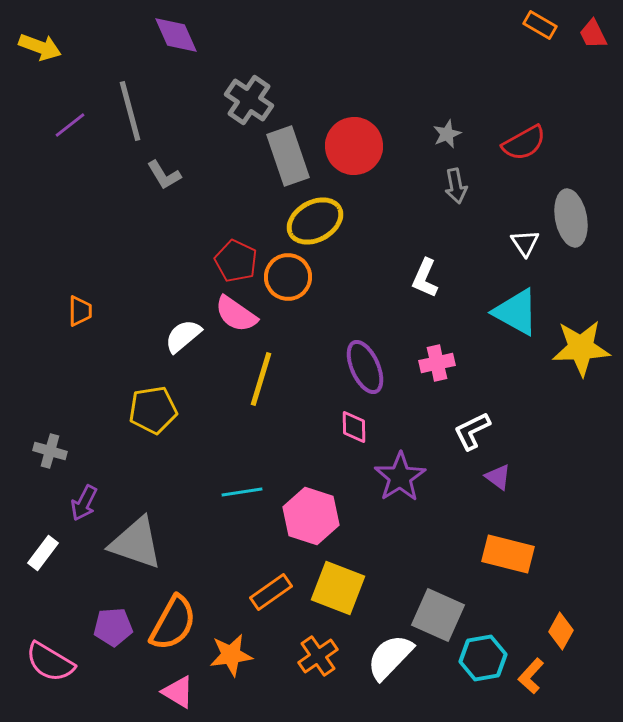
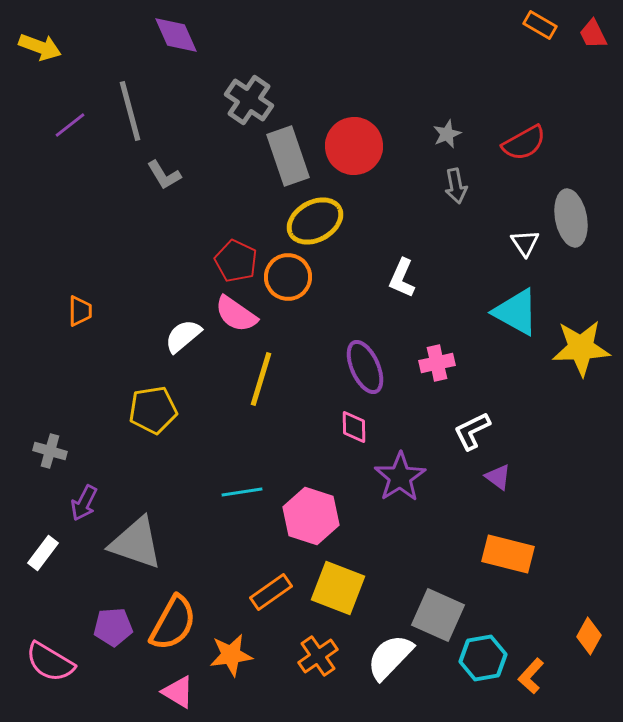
white L-shape at (425, 278): moved 23 px left
orange diamond at (561, 631): moved 28 px right, 5 px down
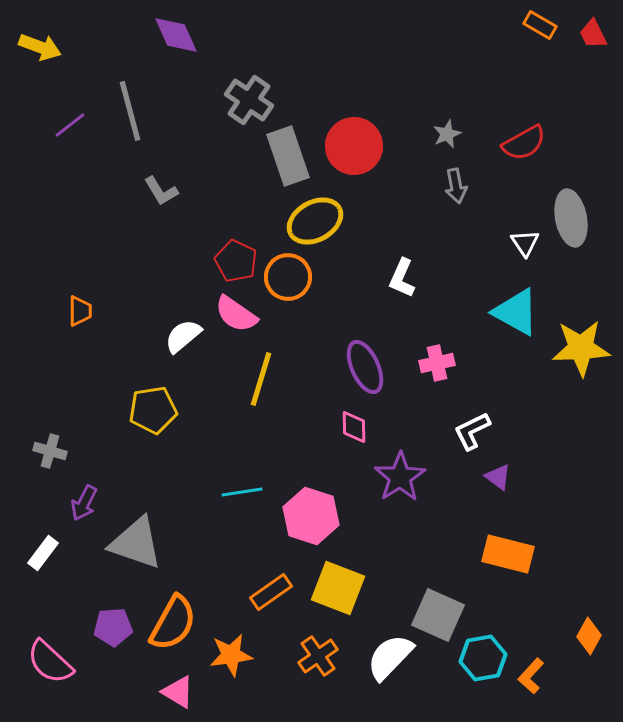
gray L-shape at (164, 175): moved 3 px left, 16 px down
pink semicircle at (50, 662): rotated 12 degrees clockwise
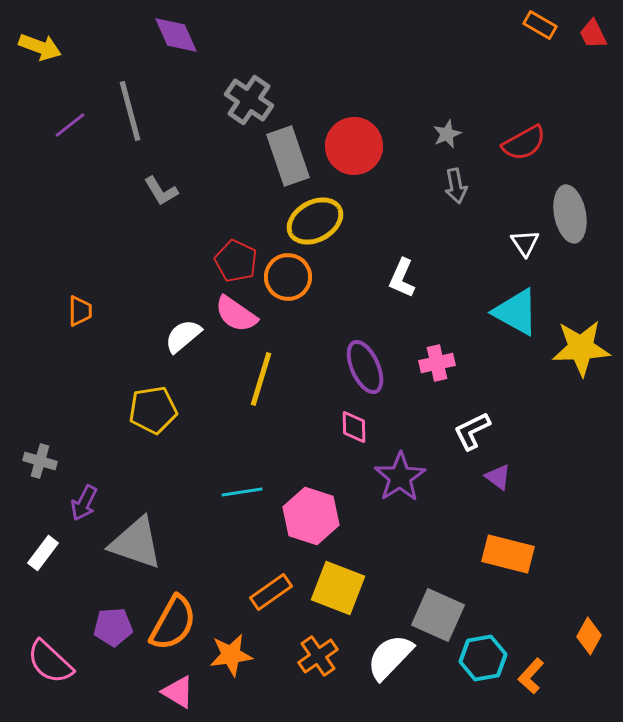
gray ellipse at (571, 218): moved 1 px left, 4 px up
gray cross at (50, 451): moved 10 px left, 10 px down
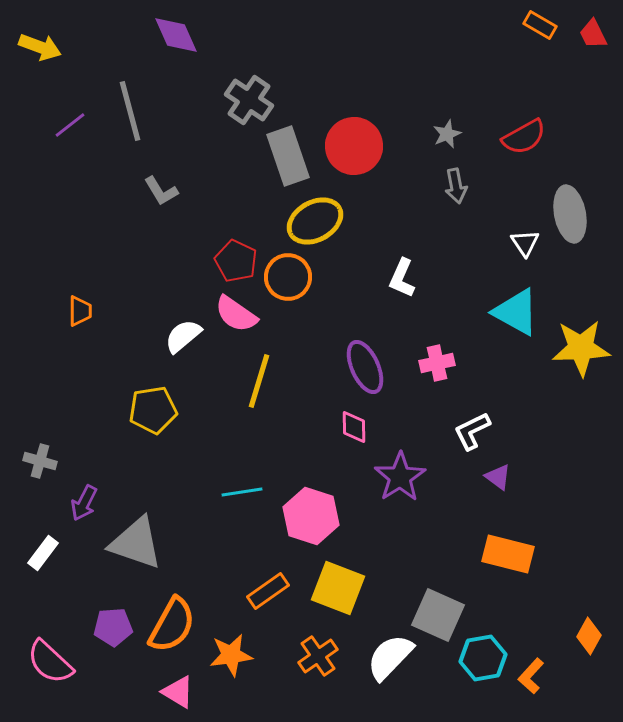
red semicircle at (524, 143): moved 6 px up
yellow line at (261, 379): moved 2 px left, 2 px down
orange rectangle at (271, 592): moved 3 px left, 1 px up
orange semicircle at (173, 623): moved 1 px left, 2 px down
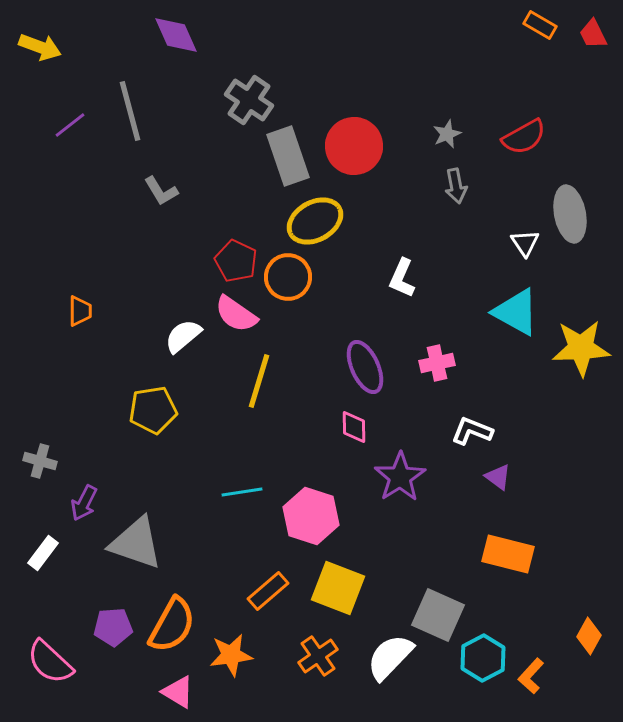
white L-shape at (472, 431): rotated 48 degrees clockwise
orange rectangle at (268, 591): rotated 6 degrees counterclockwise
cyan hexagon at (483, 658): rotated 18 degrees counterclockwise
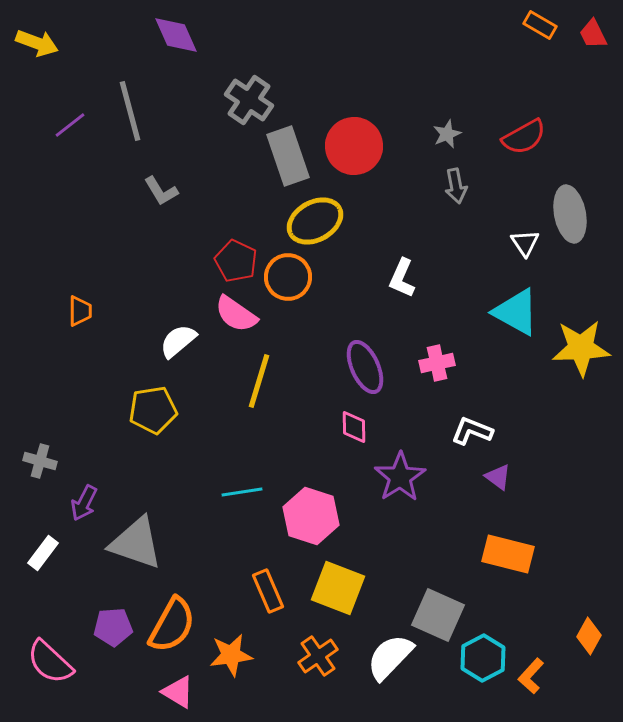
yellow arrow at (40, 47): moved 3 px left, 4 px up
white semicircle at (183, 336): moved 5 px left, 5 px down
orange rectangle at (268, 591): rotated 72 degrees counterclockwise
